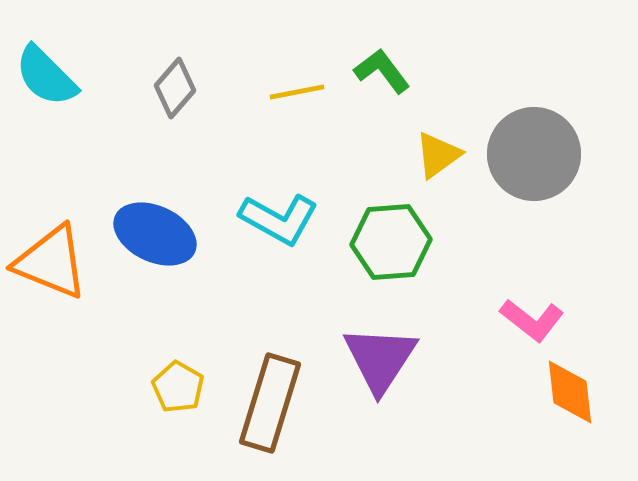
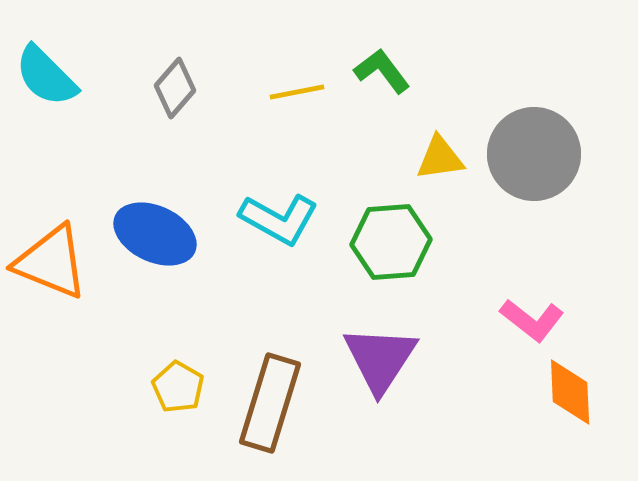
yellow triangle: moved 2 px right, 3 px down; rotated 28 degrees clockwise
orange diamond: rotated 4 degrees clockwise
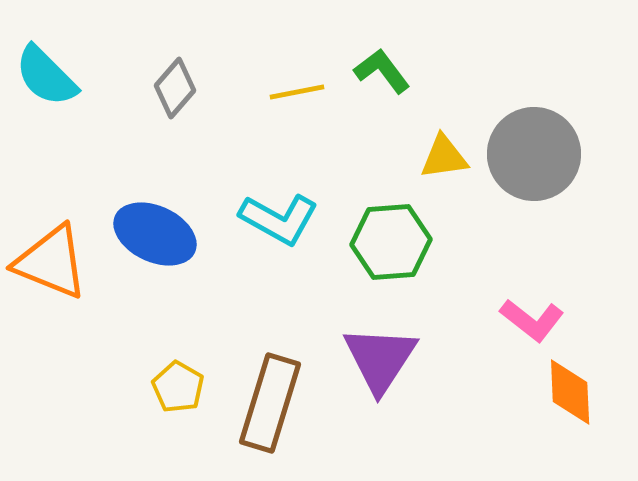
yellow triangle: moved 4 px right, 1 px up
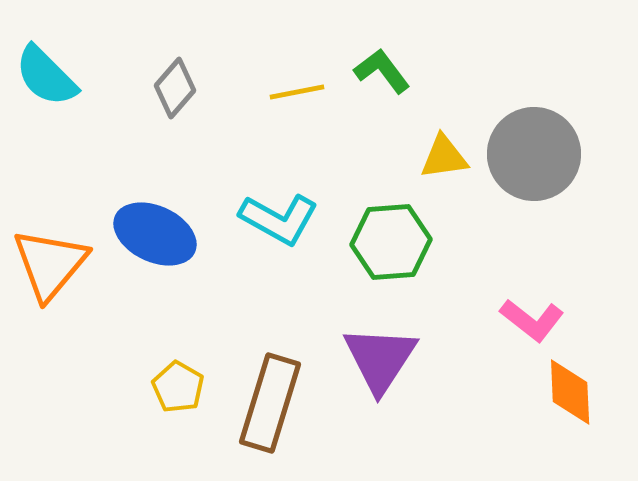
orange triangle: moved 1 px left, 2 px down; rotated 48 degrees clockwise
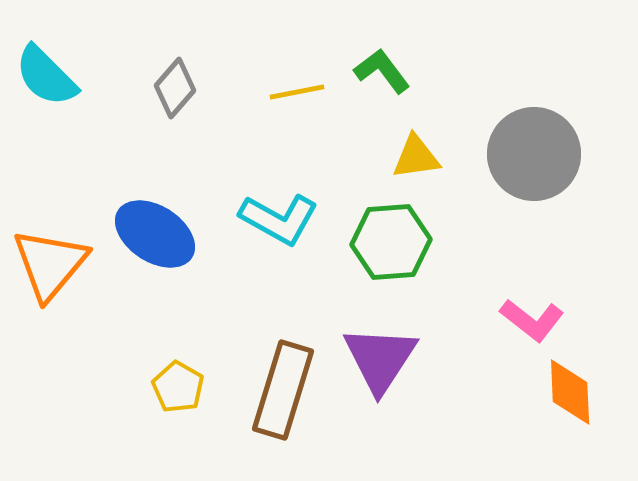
yellow triangle: moved 28 px left
blue ellipse: rotated 8 degrees clockwise
brown rectangle: moved 13 px right, 13 px up
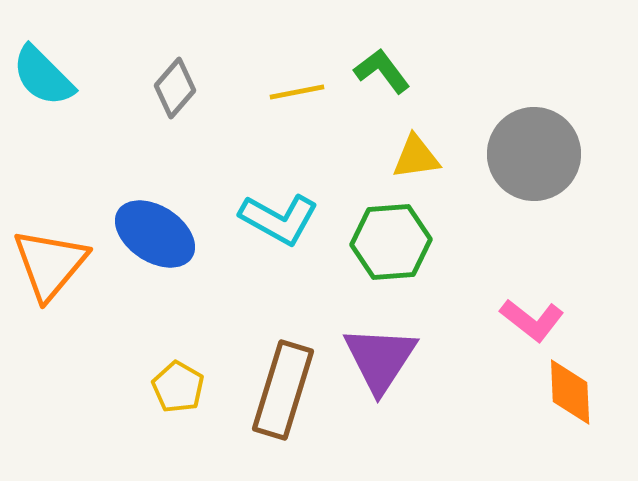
cyan semicircle: moved 3 px left
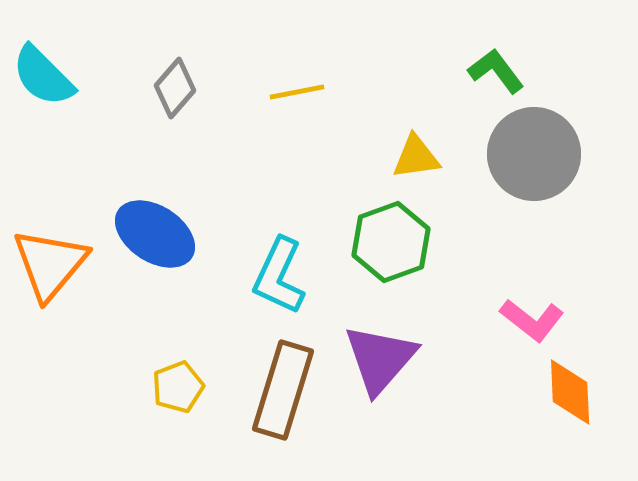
green L-shape: moved 114 px right
cyan L-shape: moved 57 px down; rotated 86 degrees clockwise
green hexagon: rotated 16 degrees counterclockwise
purple triangle: rotated 8 degrees clockwise
yellow pentagon: rotated 21 degrees clockwise
